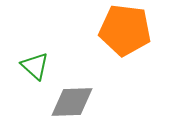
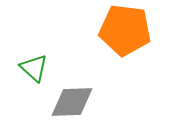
green triangle: moved 1 px left, 2 px down
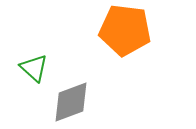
gray diamond: moved 1 px left; rotated 18 degrees counterclockwise
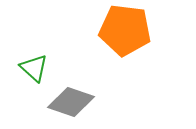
gray diamond: rotated 39 degrees clockwise
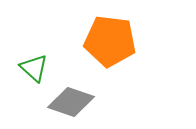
orange pentagon: moved 15 px left, 11 px down
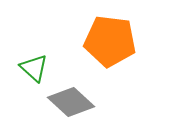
gray diamond: rotated 24 degrees clockwise
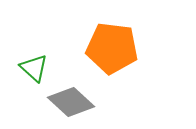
orange pentagon: moved 2 px right, 7 px down
